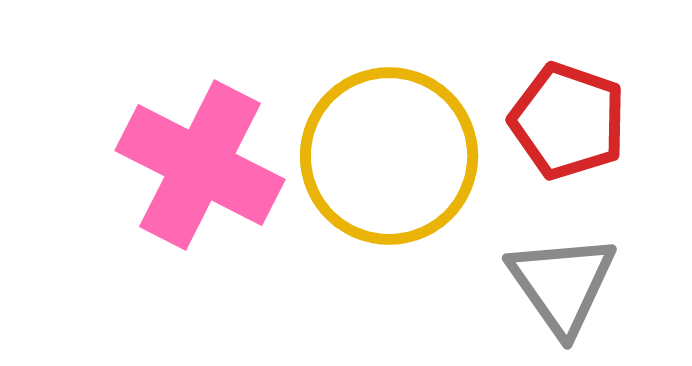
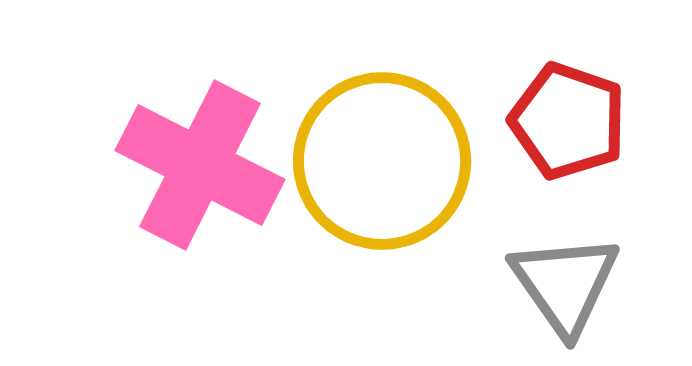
yellow circle: moved 7 px left, 5 px down
gray triangle: moved 3 px right
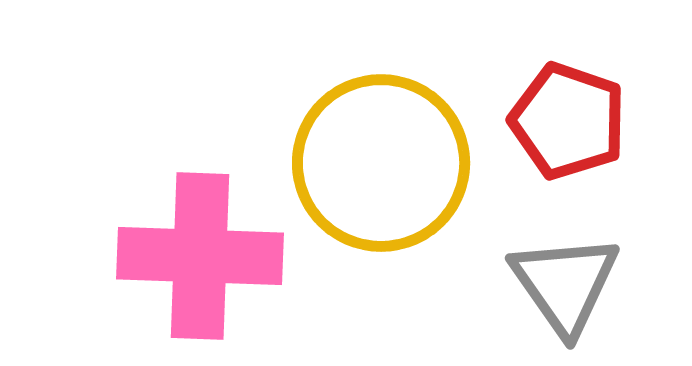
yellow circle: moved 1 px left, 2 px down
pink cross: moved 91 px down; rotated 25 degrees counterclockwise
